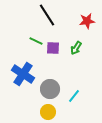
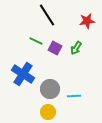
purple square: moved 2 px right; rotated 24 degrees clockwise
cyan line: rotated 48 degrees clockwise
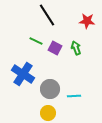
red star: rotated 14 degrees clockwise
green arrow: rotated 128 degrees clockwise
yellow circle: moved 1 px down
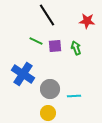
purple square: moved 2 px up; rotated 32 degrees counterclockwise
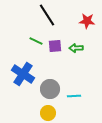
green arrow: rotated 72 degrees counterclockwise
